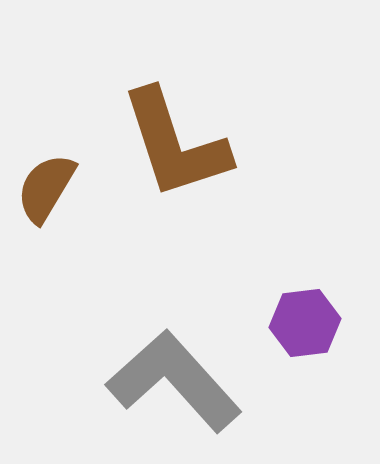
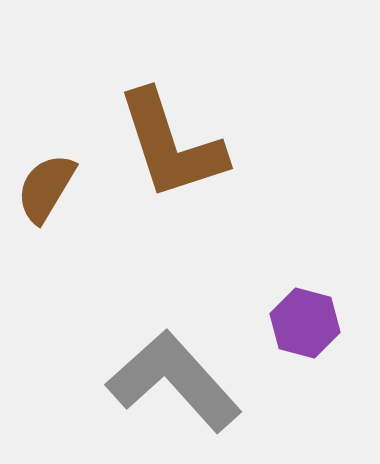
brown L-shape: moved 4 px left, 1 px down
purple hexagon: rotated 22 degrees clockwise
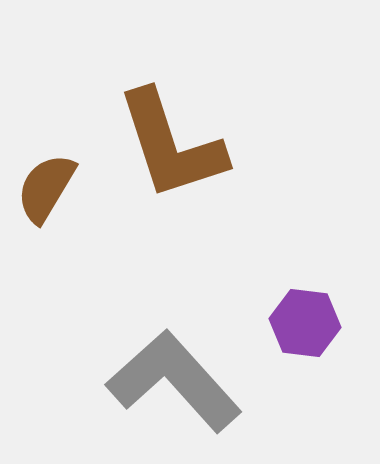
purple hexagon: rotated 8 degrees counterclockwise
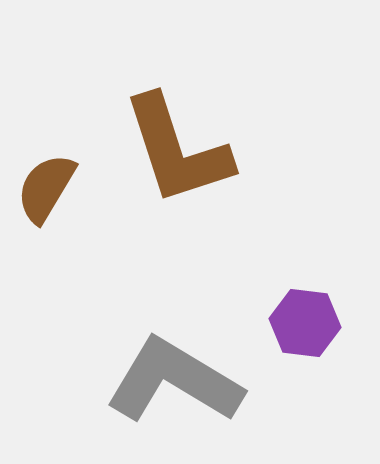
brown L-shape: moved 6 px right, 5 px down
gray L-shape: rotated 17 degrees counterclockwise
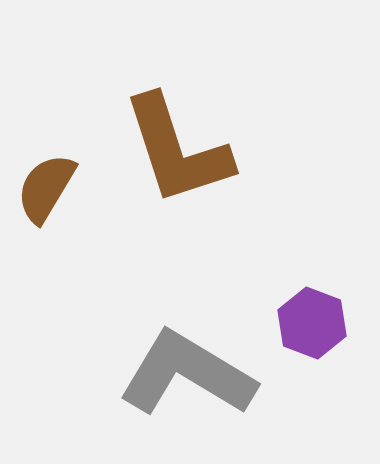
purple hexagon: moved 7 px right; rotated 14 degrees clockwise
gray L-shape: moved 13 px right, 7 px up
